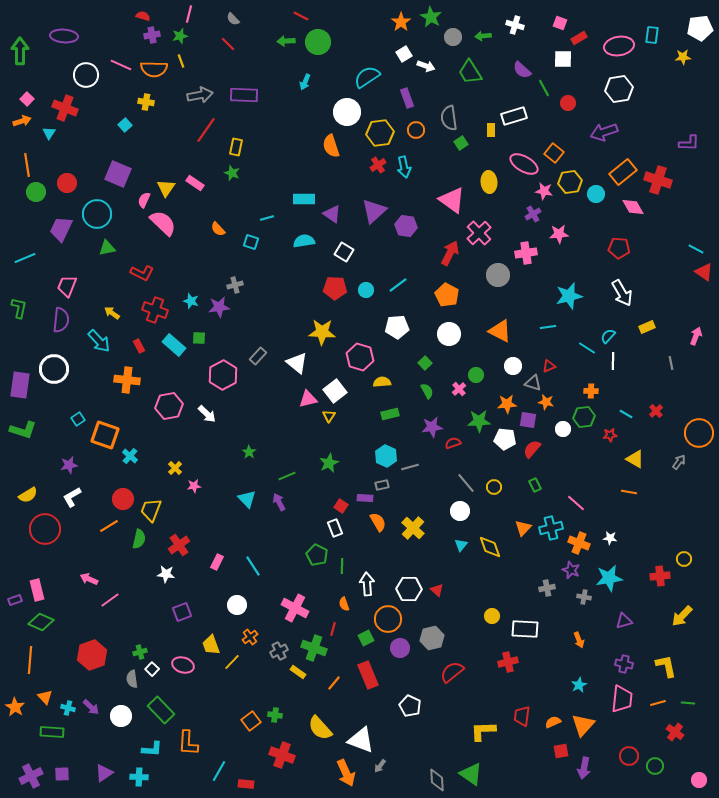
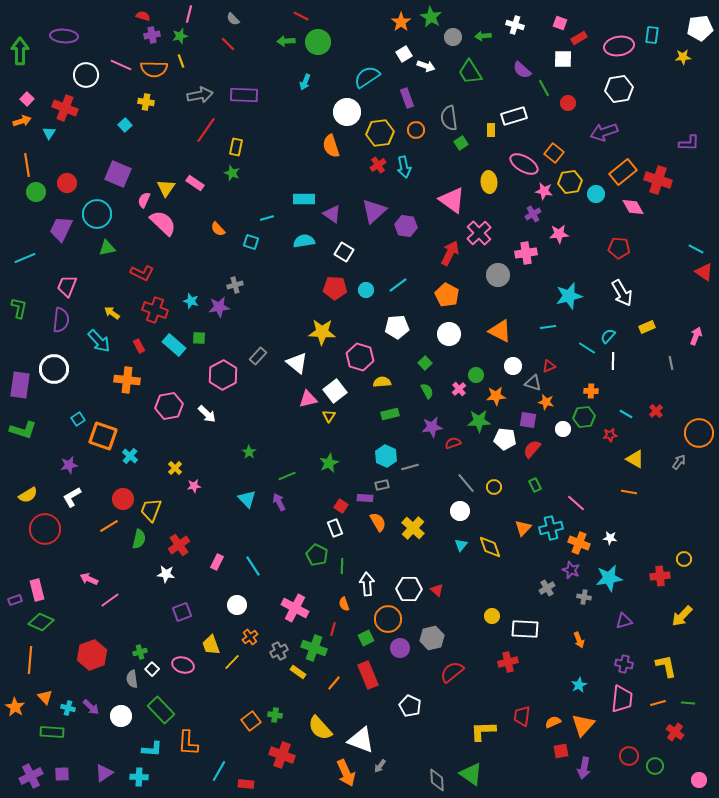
orange star at (507, 404): moved 11 px left, 8 px up
orange square at (105, 435): moved 2 px left, 1 px down
gray cross at (547, 588): rotated 21 degrees counterclockwise
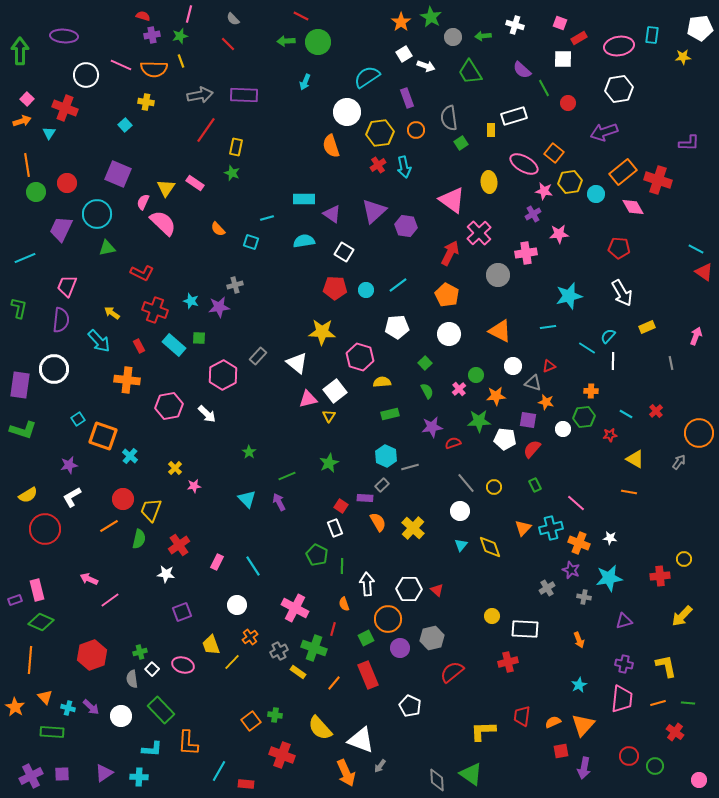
pink semicircle at (144, 200): moved 1 px left, 2 px down
gray rectangle at (382, 485): rotated 32 degrees counterclockwise
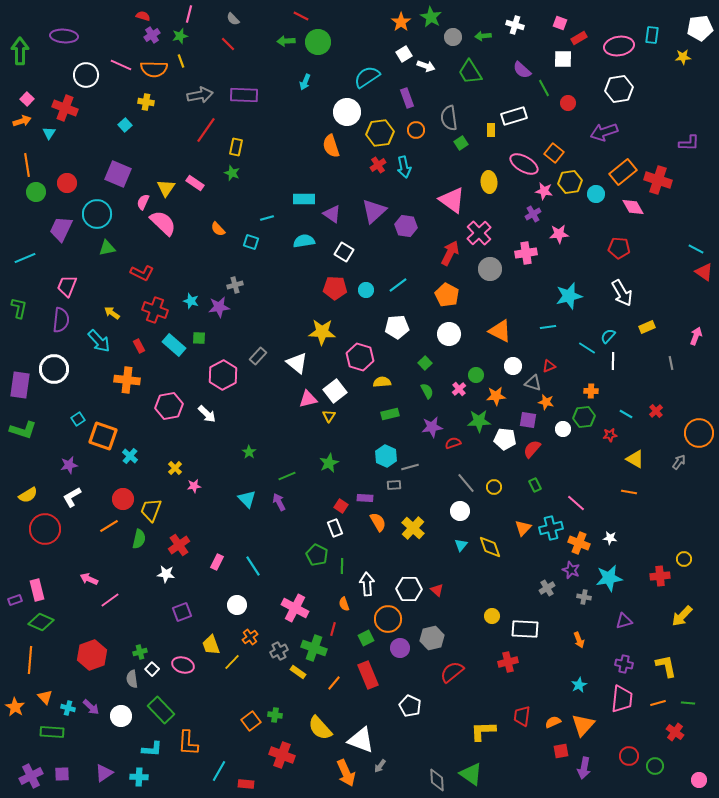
purple cross at (152, 35): rotated 21 degrees counterclockwise
gray circle at (498, 275): moved 8 px left, 6 px up
gray rectangle at (382, 485): moved 12 px right; rotated 40 degrees clockwise
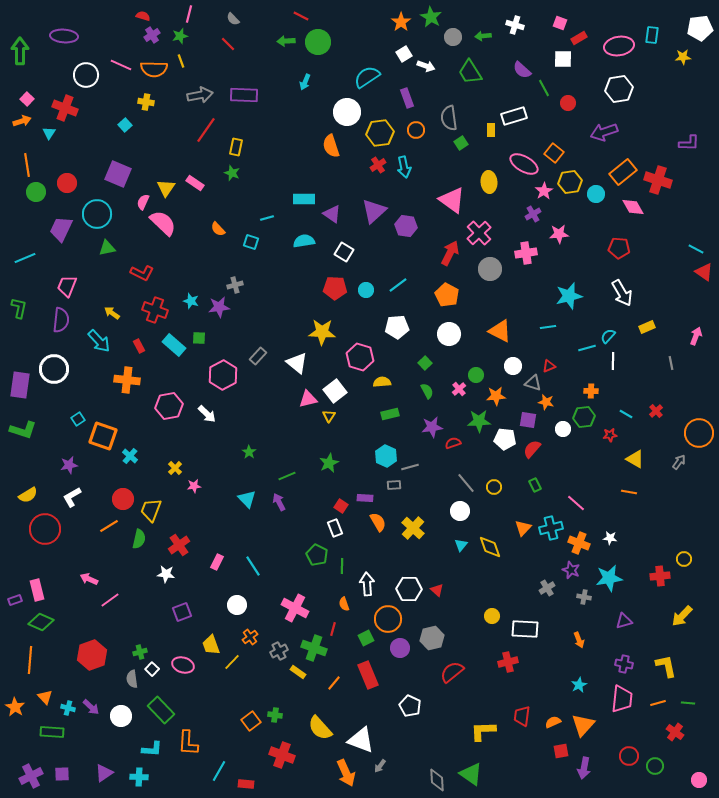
pink star at (544, 191): rotated 30 degrees clockwise
cyan line at (587, 348): rotated 48 degrees counterclockwise
